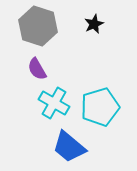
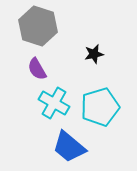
black star: moved 30 px down; rotated 12 degrees clockwise
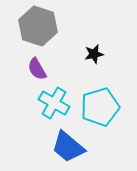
blue trapezoid: moved 1 px left
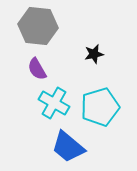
gray hexagon: rotated 12 degrees counterclockwise
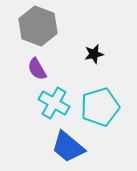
gray hexagon: rotated 15 degrees clockwise
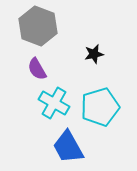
blue trapezoid: rotated 21 degrees clockwise
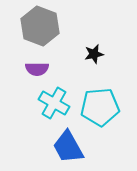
gray hexagon: moved 2 px right
purple semicircle: rotated 60 degrees counterclockwise
cyan pentagon: rotated 12 degrees clockwise
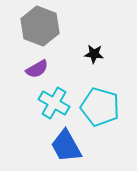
black star: rotated 18 degrees clockwise
purple semicircle: rotated 30 degrees counterclockwise
cyan pentagon: rotated 21 degrees clockwise
blue trapezoid: moved 2 px left, 1 px up
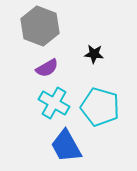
purple semicircle: moved 10 px right, 1 px up
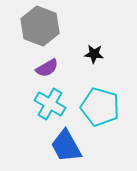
cyan cross: moved 4 px left, 1 px down
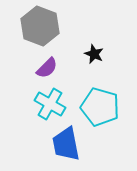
black star: rotated 18 degrees clockwise
purple semicircle: rotated 15 degrees counterclockwise
blue trapezoid: moved 2 px up; rotated 18 degrees clockwise
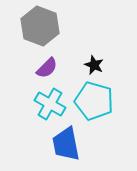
black star: moved 11 px down
cyan pentagon: moved 6 px left, 6 px up
